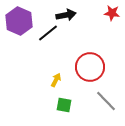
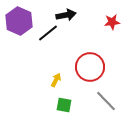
red star: moved 9 px down; rotated 14 degrees counterclockwise
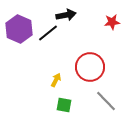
purple hexagon: moved 8 px down
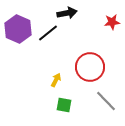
black arrow: moved 1 px right, 2 px up
purple hexagon: moved 1 px left
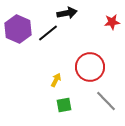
green square: rotated 21 degrees counterclockwise
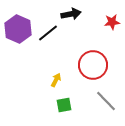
black arrow: moved 4 px right, 1 px down
red circle: moved 3 px right, 2 px up
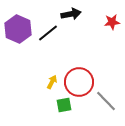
red circle: moved 14 px left, 17 px down
yellow arrow: moved 4 px left, 2 px down
